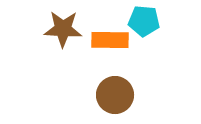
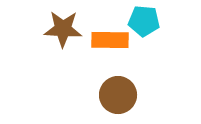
brown circle: moved 3 px right
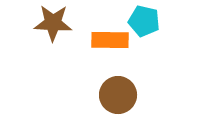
cyan pentagon: rotated 8 degrees clockwise
brown star: moved 10 px left, 6 px up
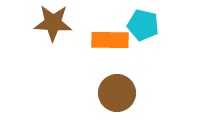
cyan pentagon: moved 1 px left, 4 px down
brown circle: moved 1 px left, 2 px up
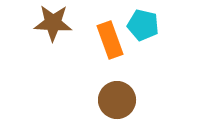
orange rectangle: rotated 69 degrees clockwise
brown circle: moved 7 px down
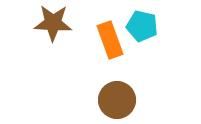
cyan pentagon: moved 1 px left, 1 px down
